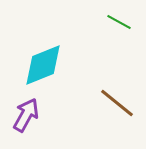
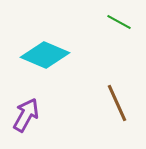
cyan diamond: moved 2 px right, 10 px up; rotated 45 degrees clockwise
brown line: rotated 27 degrees clockwise
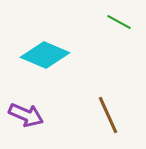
brown line: moved 9 px left, 12 px down
purple arrow: rotated 84 degrees clockwise
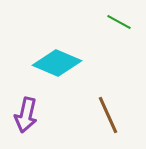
cyan diamond: moved 12 px right, 8 px down
purple arrow: rotated 80 degrees clockwise
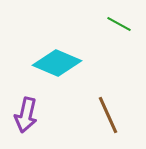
green line: moved 2 px down
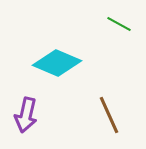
brown line: moved 1 px right
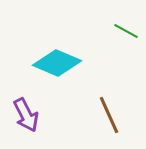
green line: moved 7 px right, 7 px down
purple arrow: rotated 40 degrees counterclockwise
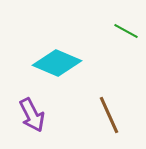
purple arrow: moved 6 px right
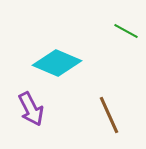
purple arrow: moved 1 px left, 6 px up
